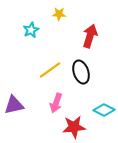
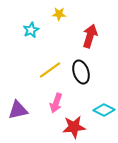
purple triangle: moved 4 px right, 5 px down
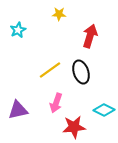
cyan star: moved 13 px left
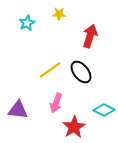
cyan star: moved 9 px right, 7 px up
black ellipse: rotated 20 degrees counterclockwise
purple triangle: rotated 20 degrees clockwise
red star: rotated 25 degrees counterclockwise
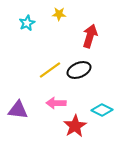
black ellipse: moved 2 px left, 2 px up; rotated 75 degrees counterclockwise
pink arrow: rotated 72 degrees clockwise
cyan diamond: moved 2 px left
red star: moved 1 px right, 1 px up
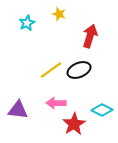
yellow star: rotated 16 degrees clockwise
yellow line: moved 1 px right
red star: moved 1 px left, 2 px up
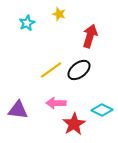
black ellipse: rotated 15 degrees counterclockwise
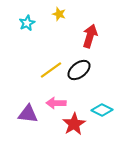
purple triangle: moved 10 px right, 4 px down
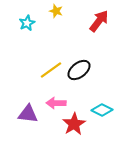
yellow star: moved 3 px left, 3 px up
red arrow: moved 9 px right, 15 px up; rotated 20 degrees clockwise
